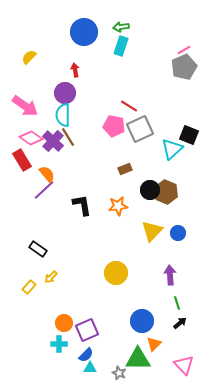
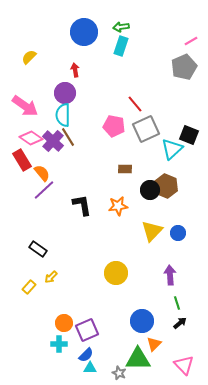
pink line at (184, 50): moved 7 px right, 9 px up
red line at (129, 106): moved 6 px right, 2 px up; rotated 18 degrees clockwise
gray square at (140, 129): moved 6 px right
brown rectangle at (125, 169): rotated 24 degrees clockwise
orange semicircle at (47, 174): moved 5 px left, 1 px up
brown hexagon at (166, 192): moved 6 px up
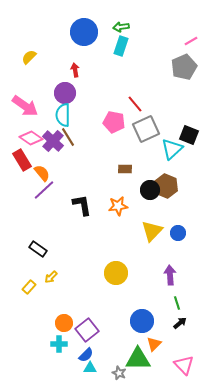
pink pentagon at (114, 126): moved 4 px up
purple square at (87, 330): rotated 15 degrees counterclockwise
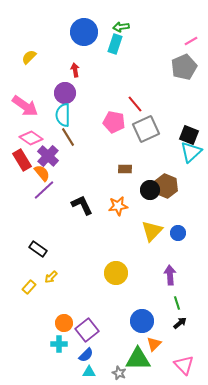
cyan rectangle at (121, 46): moved 6 px left, 2 px up
purple cross at (53, 141): moved 5 px left, 15 px down
cyan triangle at (172, 149): moved 19 px right, 3 px down
black L-shape at (82, 205): rotated 15 degrees counterclockwise
cyan triangle at (90, 368): moved 1 px left, 4 px down
